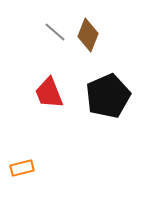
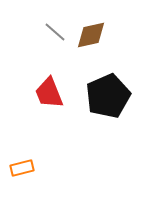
brown diamond: moved 3 px right; rotated 56 degrees clockwise
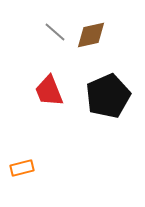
red trapezoid: moved 2 px up
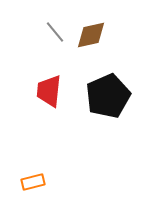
gray line: rotated 10 degrees clockwise
red trapezoid: rotated 28 degrees clockwise
orange rectangle: moved 11 px right, 14 px down
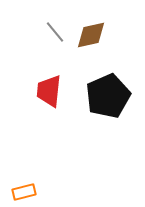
orange rectangle: moved 9 px left, 10 px down
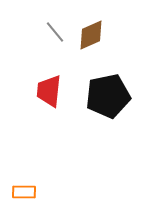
brown diamond: rotated 12 degrees counterclockwise
black pentagon: rotated 12 degrees clockwise
orange rectangle: rotated 15 degrees clockwise
